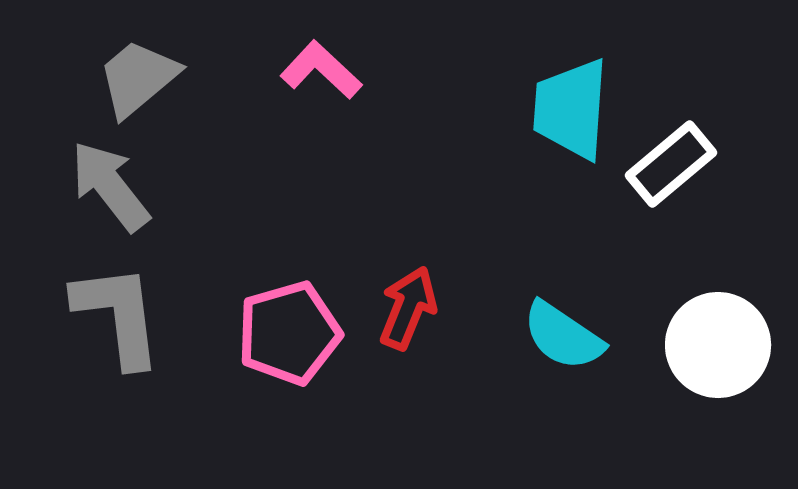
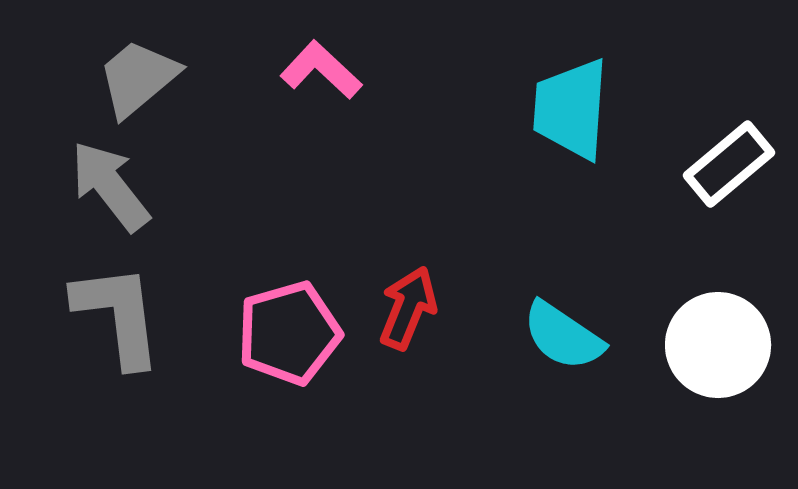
white rectangle: moved 58 px right
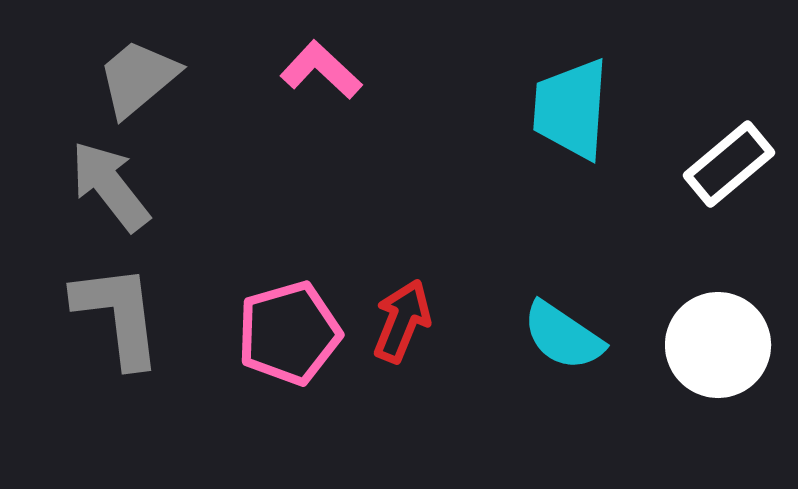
red arrow: moved 6 px left, 13 px down
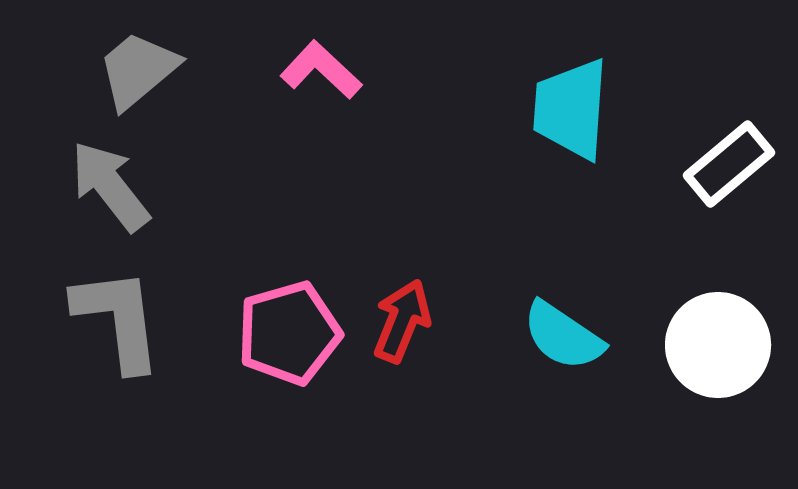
gray trapezoid: moved 8 px up
gray L-shape: moved 4 px down
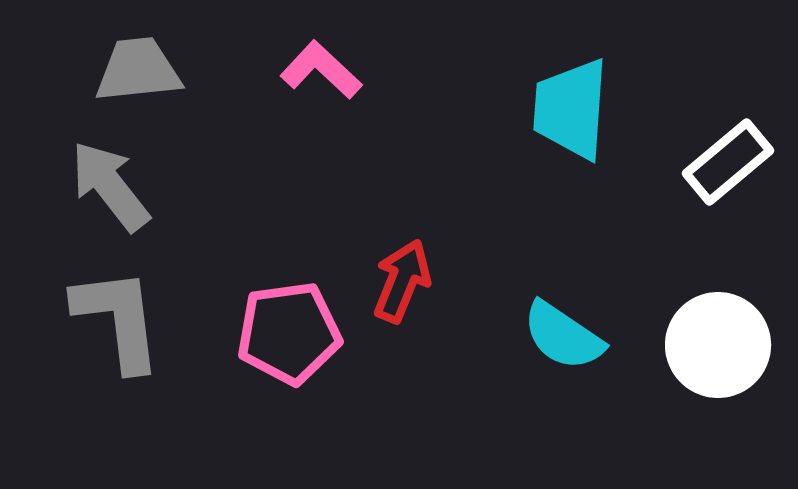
gray trapezoid: rotated 34 degrees clockwise
white rectangle: moved 1 px left, 2 px up
red arrow: moved 40 px up
pink pentagon: rotated 8 degrees clockwise
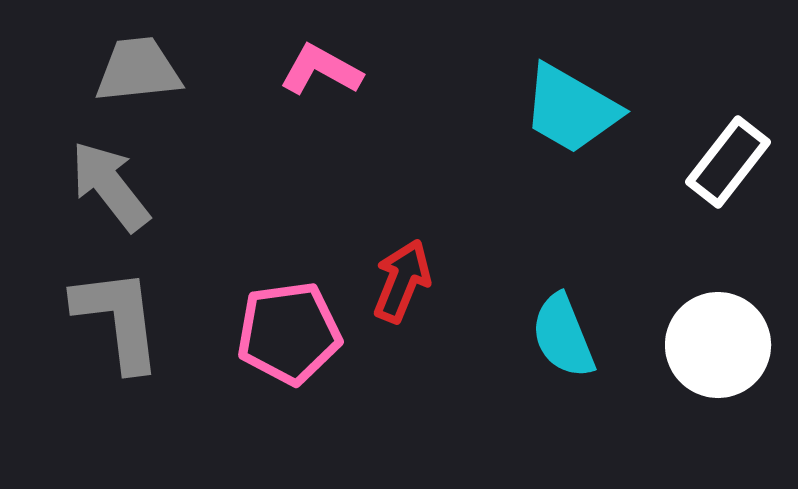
pink L-shape: rotated 14 degrees counterclockwise
cyan trapezoid: rotated 64 degrees counterclockwise
white rectangle: rotated 12 degrees counterclockwise
cyan semicircle: rotated 34 degrees clockwise
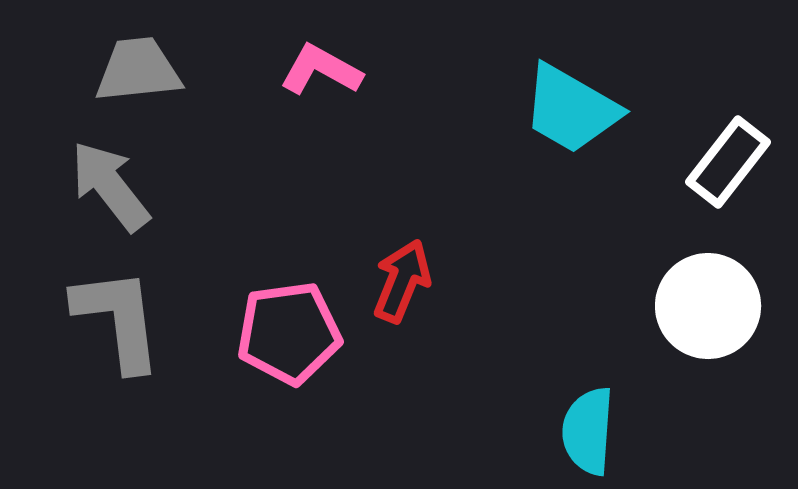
cyan semicircle: moved 25 px right, 95 px down; rotated 26 degrees clockwise
white circle: moved 10 px left, 39 px up
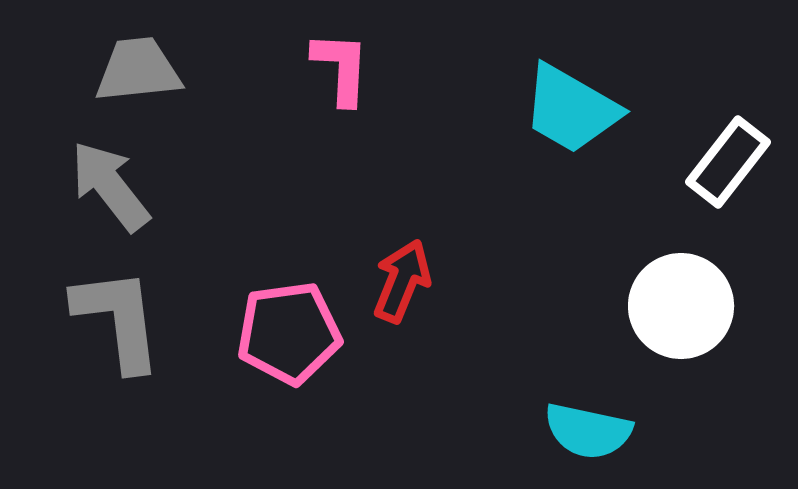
pink L-shape: moved 20 px right, 2 px up; rotated 64 degrees clockwise
white circle: moved 27 px left
cyan semicircle: rotated 82 degrees counterclockwise
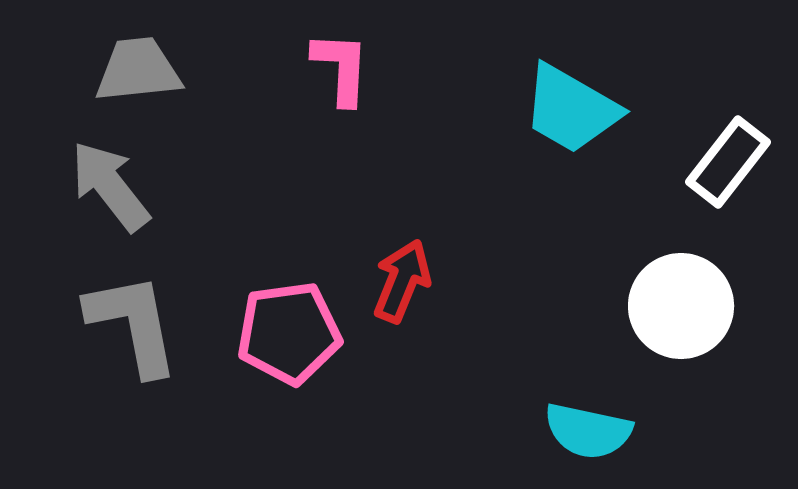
gray L-shape: moved 15 px right, 5 px down; rotated 4 degrees counterclockwise
